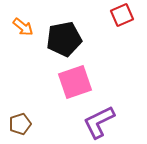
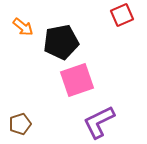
black pentagon: moved 3 px left, 3 px down
pink square: moved 2 px right, 2 px up
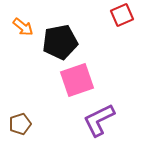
black pentagon: moved 1 px left
purple L-shape: moved 2 px up
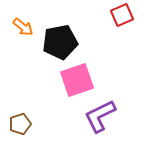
purple L-shape: moved 1 px right, 4 px up
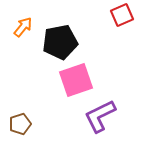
orange arrow: rotated 90 degrees counterclockwise
pink square: moved 1 px left
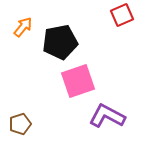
pink square: moved 2 px right, 1 px down
purple L-shape: moved 7 px right; rotated 54 degrees clockwise
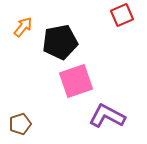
pink square: moved 2 px left
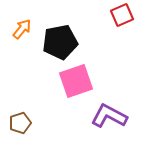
orange arrow: moved 1 px left, 2 px down
purple L-shape: moved 2 px right
brown pentagon: moved 1 px up
